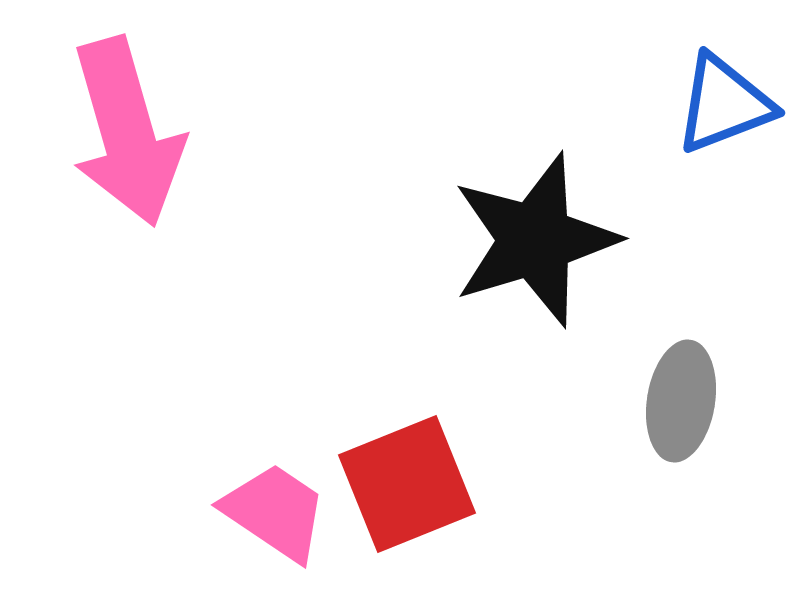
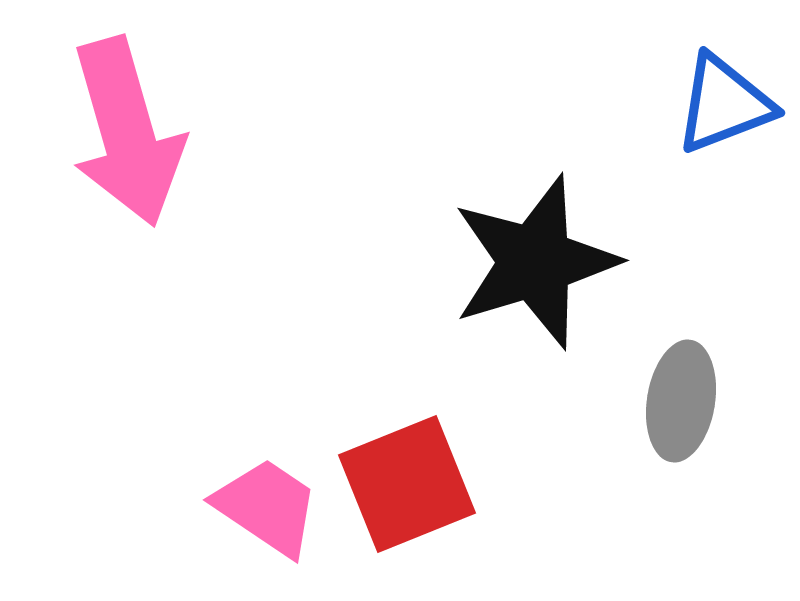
black star: moved 22 px down
pink trapezoid: moved 8 px left, 5 px up
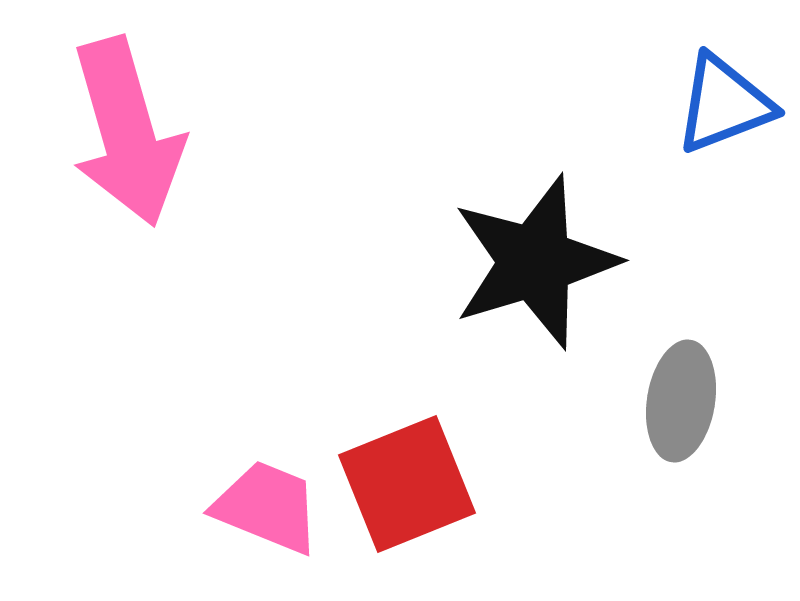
pink trapezoid: rotated 12 degrees counterclockwise
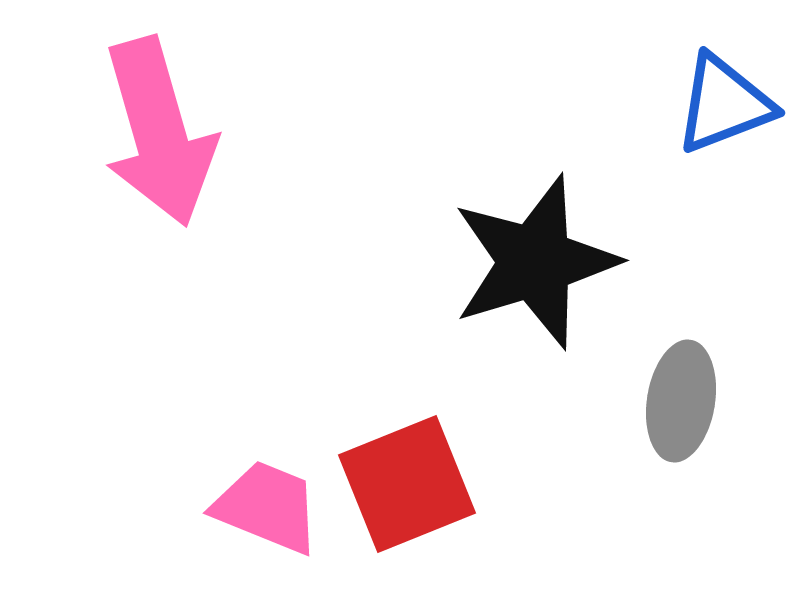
pink arrow: moved 32 px right
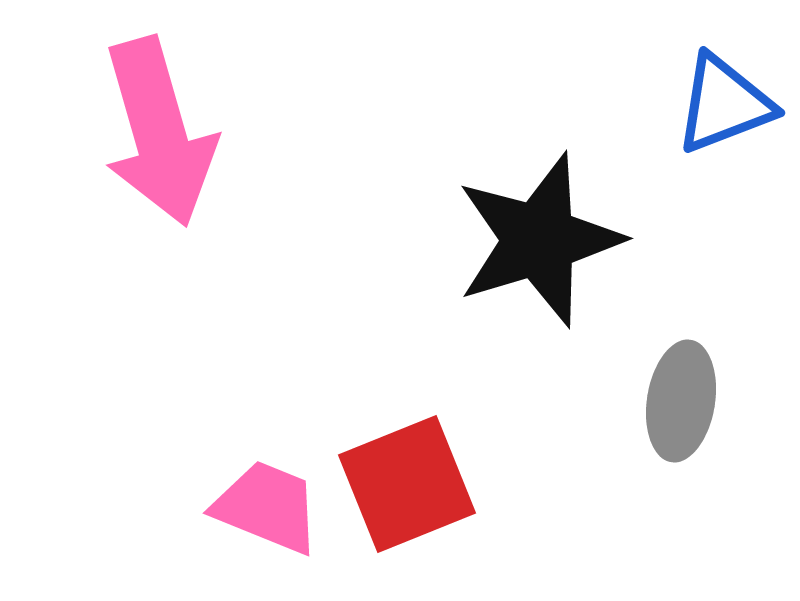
black star: moved 4 px right, 22 px up
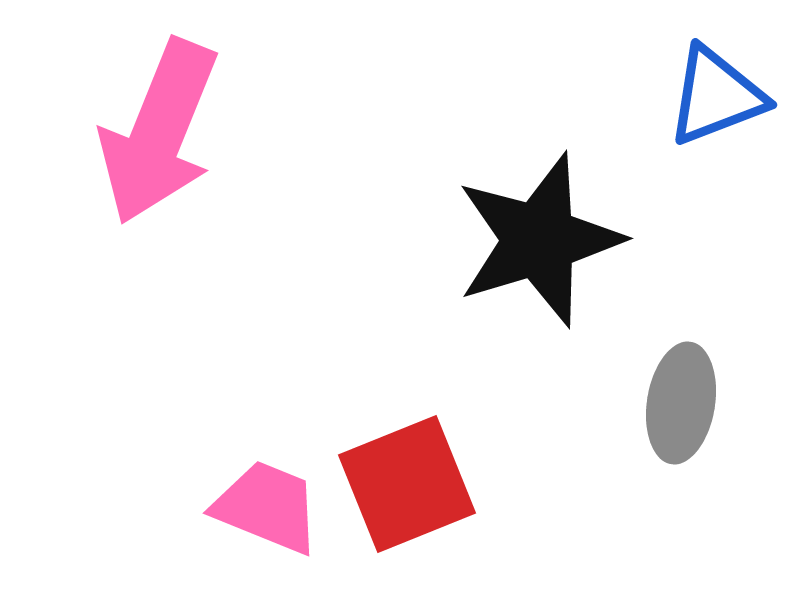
blue triangle: moved 8 px left, 8 px up
pink arrow: rotated 38 degrees clockwise
gray ellipse: moved 2 px down
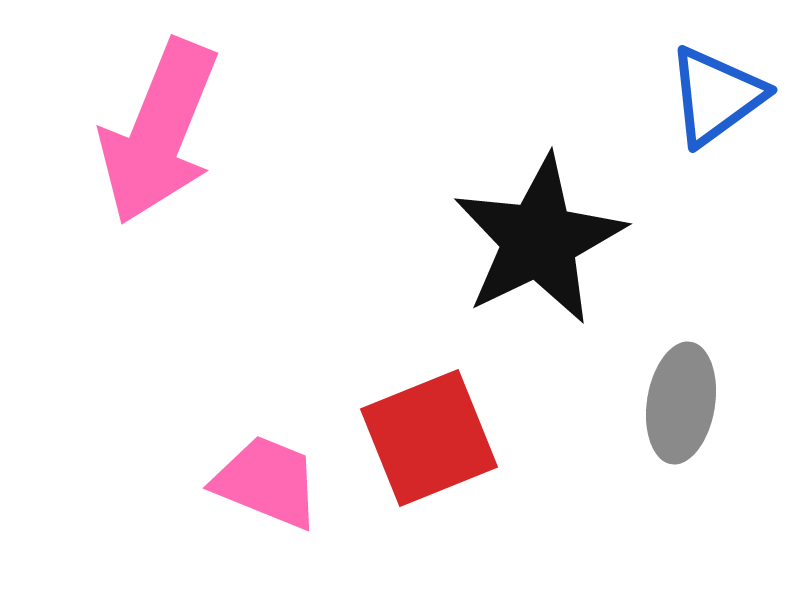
blue triangle: rotated 15 degrees counterclockwise
black star: rotated 9 degrees counterclockwise
red square: moved 22 px right, 46 px up
pink trapezoid: moved 25 px up
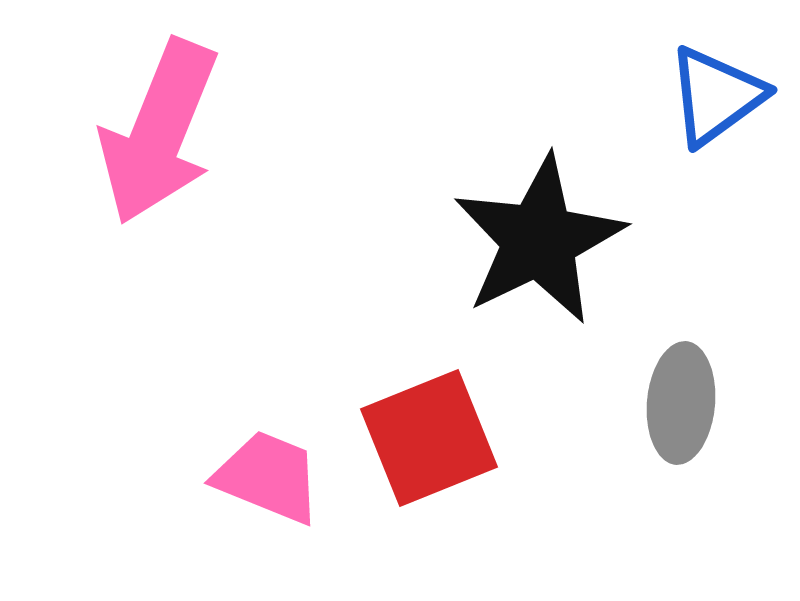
gray ellipse: rotated 4 degrees counterclockwise
pink trapezoid: moved 1 px right, 5 px up
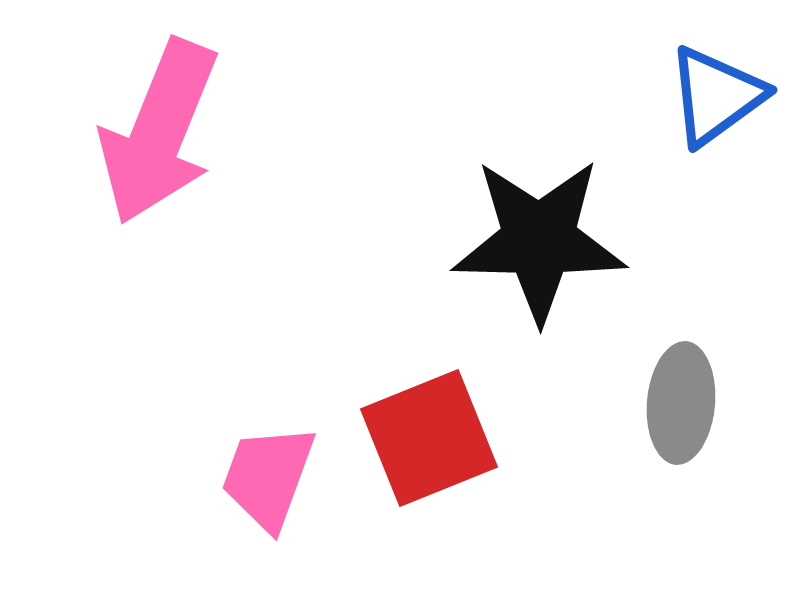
black star: rotated 27 degrees clockwise
pink trapezoid: rotated 92 degrees counterclockwise
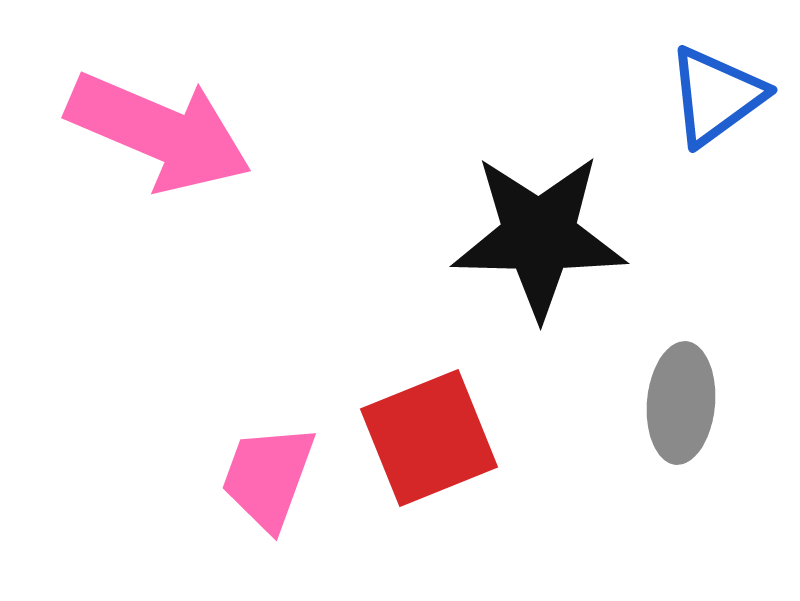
pink arrow: rotated 89 degrees counterclockwise
black star: moved 4 px up
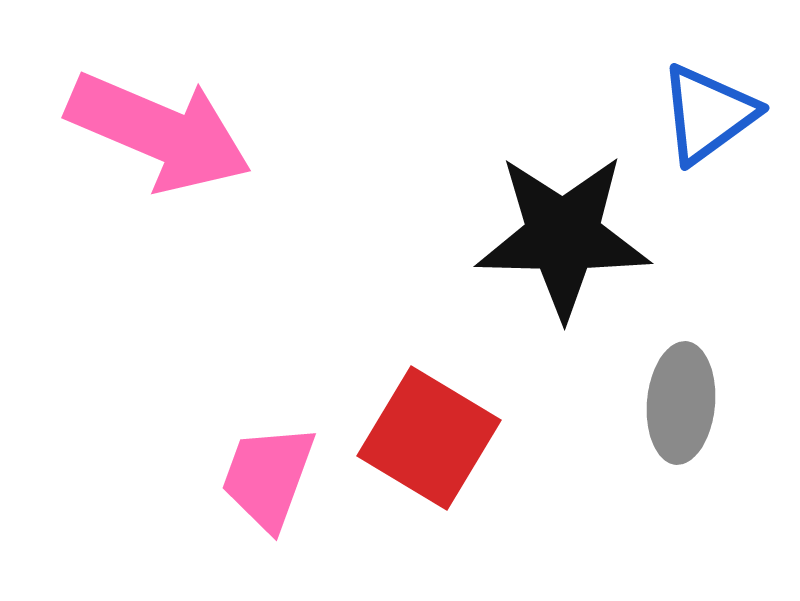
blue triangle: moved 8 px left, 18 px down
black star: moved 24 px right
red square: rotated 37 degrees counterclockwise
